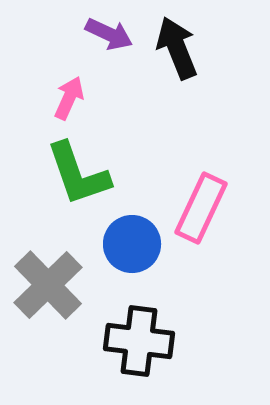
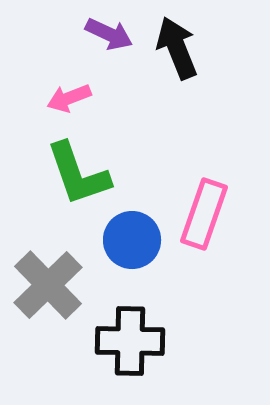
pink arrow: rotated 135 degrees counterclockwise
pink rectangle: moved 3 px right, 6 px down; rotated 6 degrees counterclockwise
blue circle: moved 4 px up
black cross: moved 9 px left; rotated 6 degrees counterclockwise
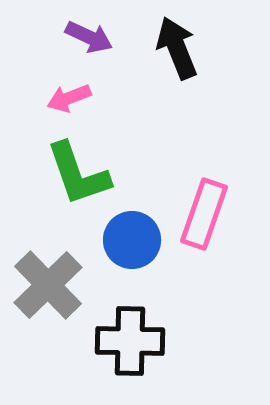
purple arrow: moved 20 px left, 3 px down
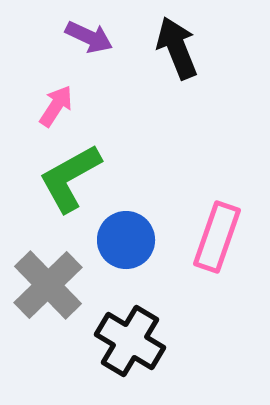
pink arrow: moved 13 px left, 8 px down; rotated 144 degrees clockwise
green L-shape: moved 8 px left, 4 px down; rotated 80 degrees clockwise
pink rectangle: moved 13 px right, 23 px down
blue circle: moved 6 px left
black cross: rotated 30 degrees clockwise
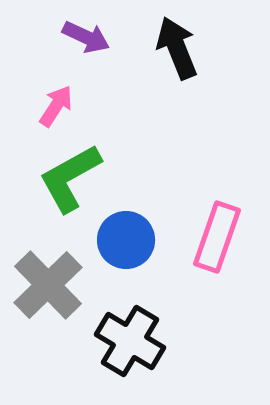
purple arrow: moved 3 px left
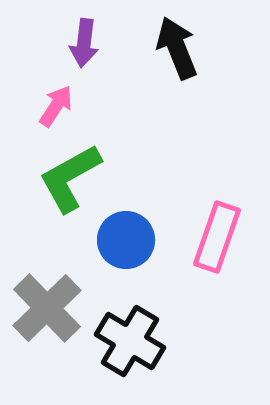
purple arrow: moved 2 px left, 6 px down; rotated 72 degrees clockwise
gray cross: moved 1 px left, 23 px down
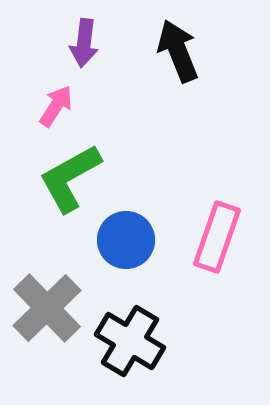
black arrow: moved 1 px right, 3 px down
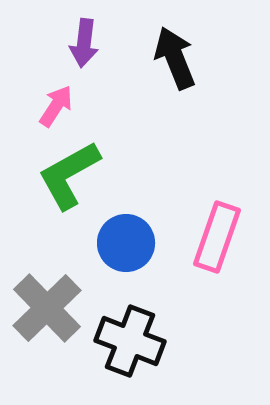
black arrow: moved 3 px left, 7 px down
green L-shape: moved 1 px left, 3 px up
blue circle: moved 3 px down
black cross: rotated 10 degrees counterclockwise
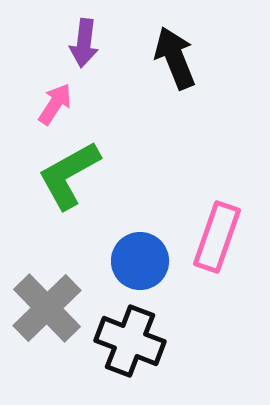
pink arrow: moved 1 px left, 2 px up
blue circle: moved 14 px right, 18 px down
